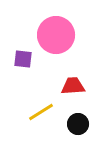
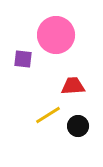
yellow line: moved 7 px right, 3 px down
black circle: moved 2 px down
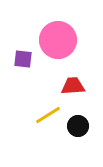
pink circle: moved 2 px right, 5 px down
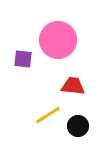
red trapezoid: rotated 10 degrees clockwise
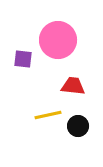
yellow line: rotated 20 degrees clockwise
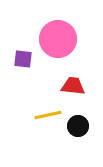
pink circle: moved 1 px up
